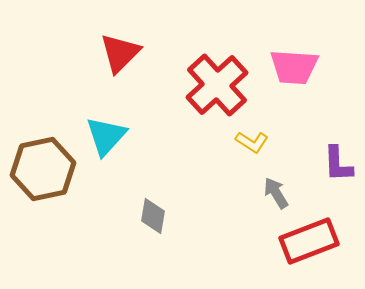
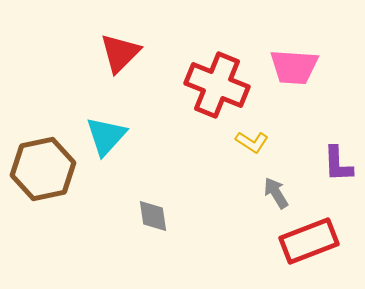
red cross: rotated 26 degrees counterclockwise
gray diamond: rotated 18 degrees counterclockwise
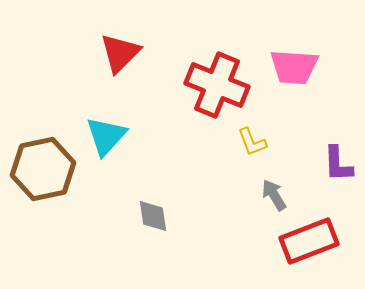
yellow L-shape: rotated 36 degrees clockwise
gray arrow: moved 2 px left, 2 px down
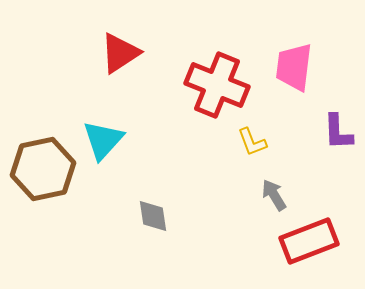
red triangle: rotated 12 degrees clockwise
pink trapezoid: rotated 93 degrees clockwise
cyan triangle: moved 3 px left, 4 px down
purple L-shape: moved 32 px up
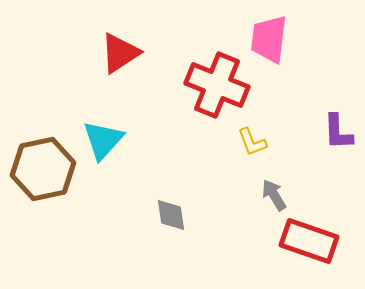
pink trapezoid: moved 25 px left, 28 px up
gray diamond: moved 18 px right, 1 px up
red rectangle: rotated 40 degrees clockwise
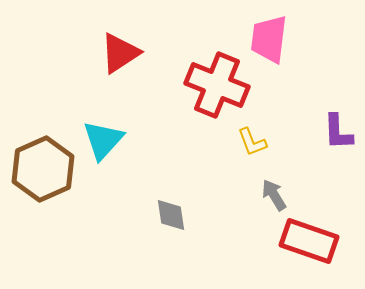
brown hexagon: rotated 12 degrees counterclockwise
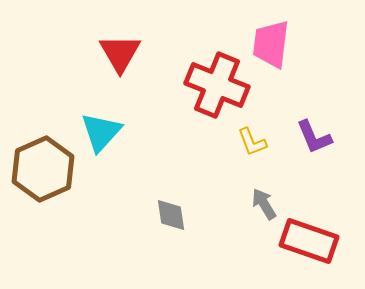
pink trapezoid: moved 2 px right, 5 px down
red triangle: rotated 27 degrees counterclockwise
purple L-shape: moved 24 px left, 5 px down; rotated 21 degrees counterclockwise
cyan triangle: moved 2 px left, 8 px up
gray arrow: moved 10 px left, 9 px down
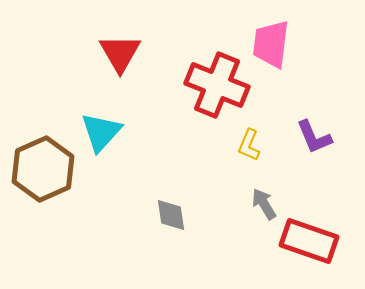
yellow L-shape: moved 3 px left, 3 px down; rotated 44 degrees clockwise
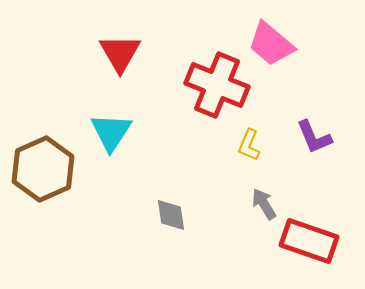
pink trapezoid: rotated 57 degrees counterclockwise
cyan triangle: moved 10 px right; rotated 9 degrees counterclockwise
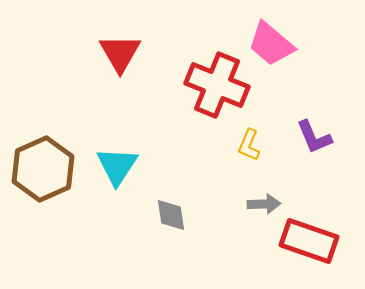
cyan triangle: moved 6 px right, 34 px down
gray arrow: rotated 120 degrees clockwise
